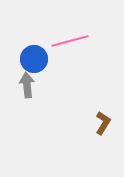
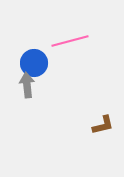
blue circle: moved 4 px down
brown L-shape: moved 2 px down; rotated 45 degrees clockwise
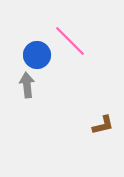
pink line: rotated 60 degrees clockwise
blue circle: moved 3 px right, 8 px up
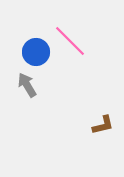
blue circle: moved 1 px left, 3 px up
gray arrow: rotated 25 degrees counterclockwise
